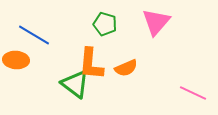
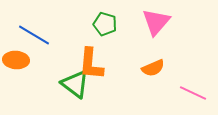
orange semicircle: moved 27 px right
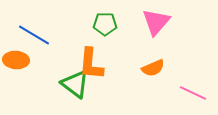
green pentagon: rotated 15 degrees counterclockwise
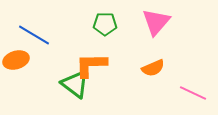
orange ellipse: rotated 20 degrees counterclockwise
orange L-shape: moved 1 px down; rotated 84 degrees clockwise
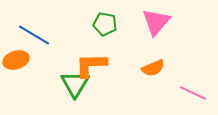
green pentagon: rotated 10 degrees clockwise
green triangle: rotated 24 degrees clockwise
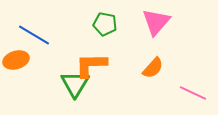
orange semicircle: rotated 25 degrees counterclockwise
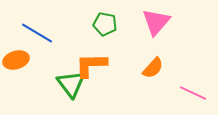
blue line: moved 3 px right, 2 px up
green triangle: moved 4 px left; rotated 8 degrees counterclockwise
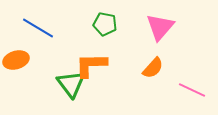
pink triangle: moved 4 px right, 5 px down
blue line: moved 1 px right, 5 px up
pink line: moved 1 px left, 3 px up
